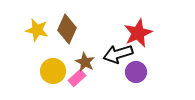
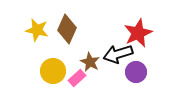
brown star: moved 5 px right
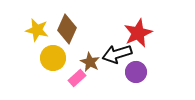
black arrow: moved 1 px left
yellow circle: moved 13 px up
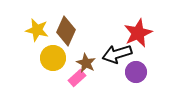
brown diamond: moved 1 px left, 2 px down
brown star: moved 4 px left, 1 px down
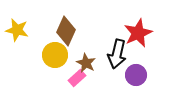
yellow star: moved 20 px left
black arrow: rotated 60 degrees counterclockwise
yellow circle: moved 2 px right, 3 px up
purple circle: moved 3 px down
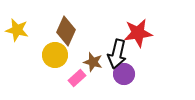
red star: rotated 16 degrees clockwise
brown star: moved 7 px right, 1 px up; rotated 12 degrees counterclockwise
purple circle: moved 12 px left, 1 px up
